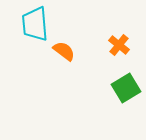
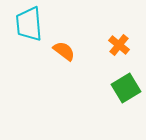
cyan trapezoid: moved 6 px left
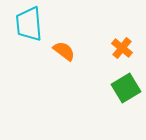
orange cross: moved 3 px right, 3 px down
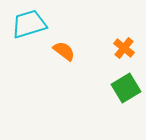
cyan trapezoid: rotated 78 degrees clockwise
orange cross: moved 2 px right
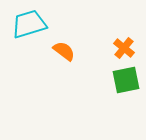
green square: moved 8 px up; rotated 20 degrees clockwise
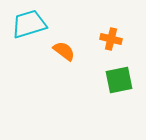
orange cross: moved 13 px left, 9 px up; rotated 25 degrees counterclockwise
green square: moved 7 px left
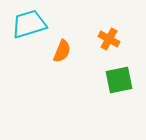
orange cross: moved 2 px left; rotated 15 degrees clockwise
orange semicircle: moved 2 px left; rotated 75 degrees clockwise
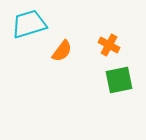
orange cross: moved 6 px down
orange semicircle: rotated 15 degrees clockwise
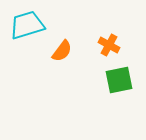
cyan trapezoid: moved 2 px left, 1 px down
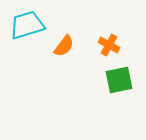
orange semicircle: moved 2 px right, 5 px up
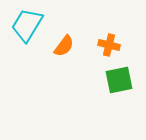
cyan trapezoid: rotated 42 degrees counterclockwise
orange cross: rotated 15 degrees counterclockwise
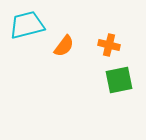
cyan trapezoid: rotated 45 degrees clockwise
